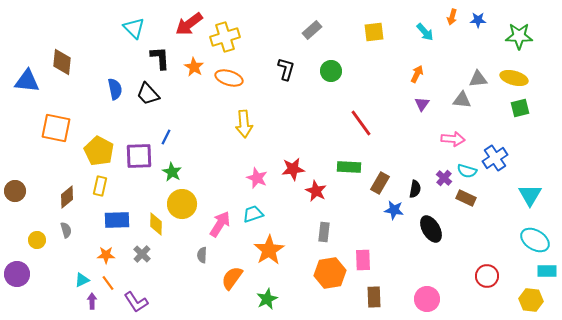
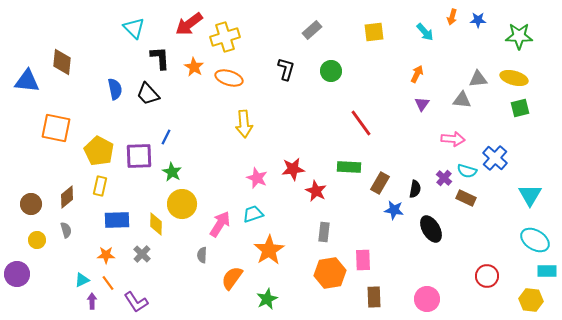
blue cross at (495, 158): rotated 15 degrees counterclockwise
brown circle at (15, 191): moved 16 px right, 13 px down
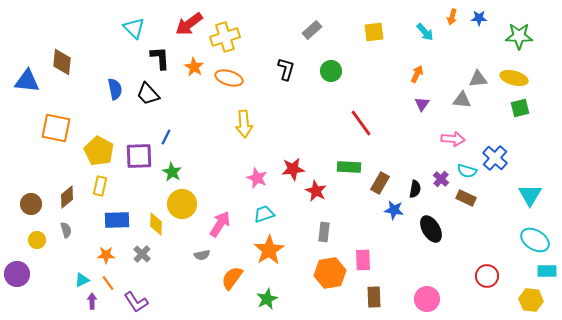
blue star at (478, 20): moved 1 px right, 2 px up
purple cross at (444, 178): moved 3 px left, 1 px down
cyan trapezoid at (253, 214): moved 11 px right
gray semicircle at (202, 255): rotated 105 degrees counterclockwise
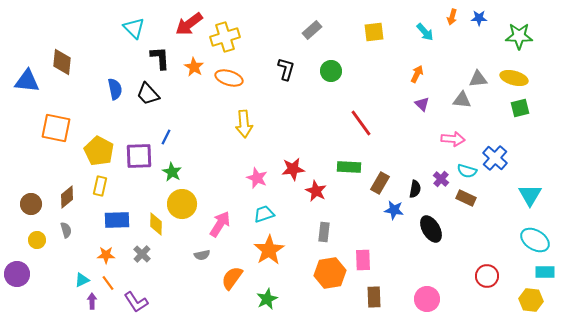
purple triangle at (422, 104): rotated 21 degrees counterclockwise
cyan rectangle at (547, 271): moved 2 px left, 1 px down
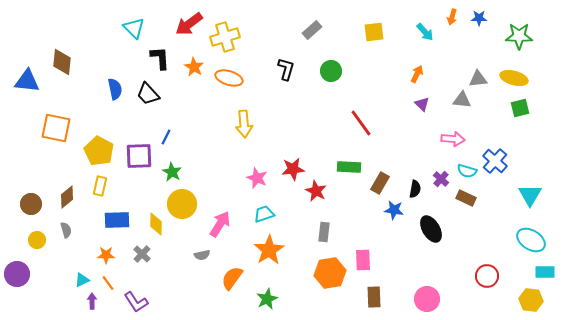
blue cross at (495, 158): moved 3 px down
cyan ellipse at (535, 240): moved 4 px left
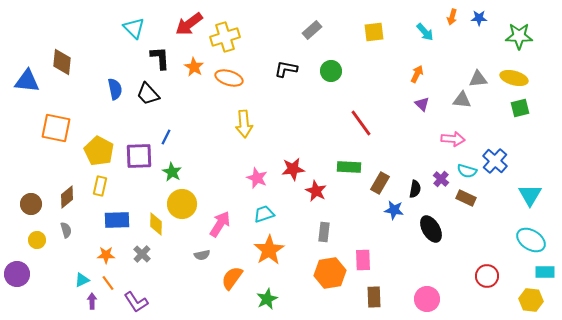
black L-shape at (286, 69): rotated 95 degrees counterclockwise
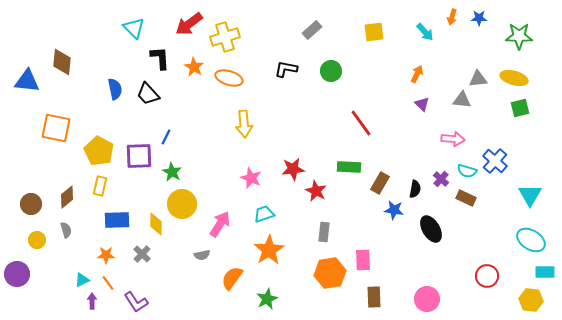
pink star at (257, 178): moved 6 px left
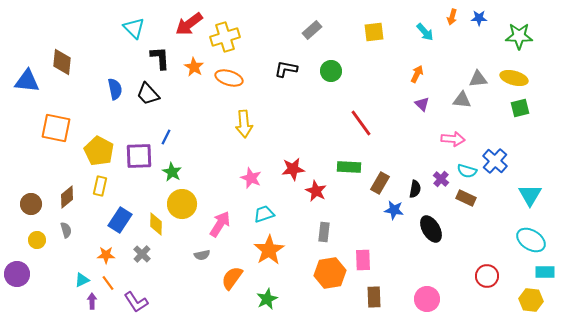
blue rectangle at (117, 220): moved 3 px right; rotated 55 degrees counterclockwise
